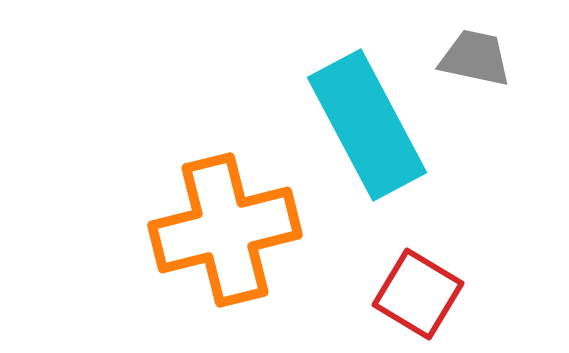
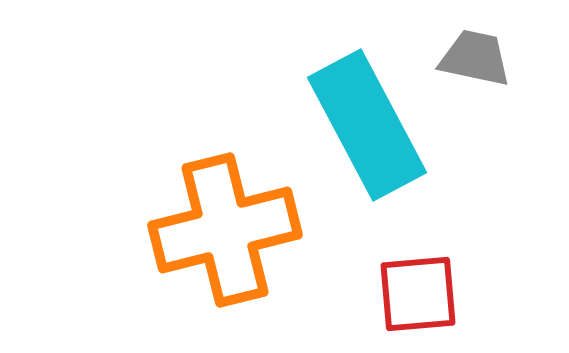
red square: rotated 36 degrees counterclockwise
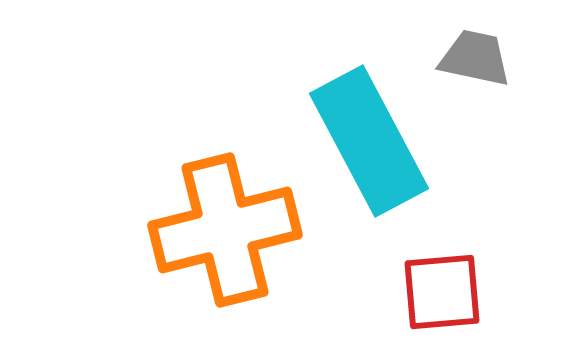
cyan rectangle: moved 2 px right, 16 px down
red square: moved 24 px right, 2 px up
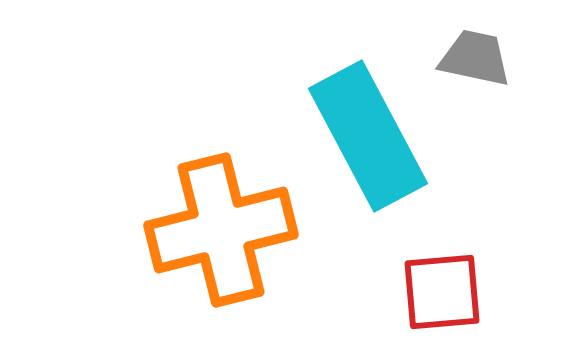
cyan rectangle: moved 1 px left, 5 px up
orange cross: moved 4 px left
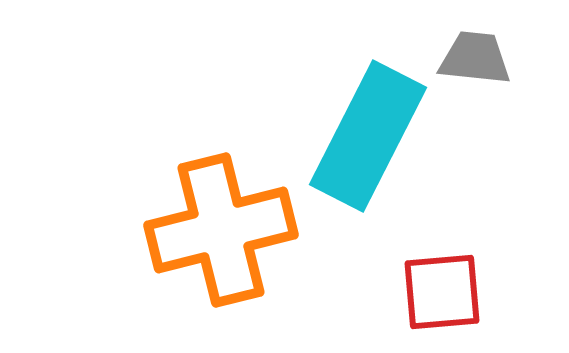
gray trapezoid: rotated 6 degrees counterclockwise
cyan rectangle: rotated 55 degrees clockwise
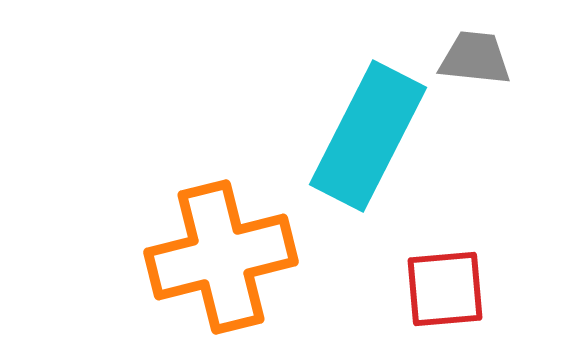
orange cross: moved 27 px down
red square: moved 3 px right, 3 px up
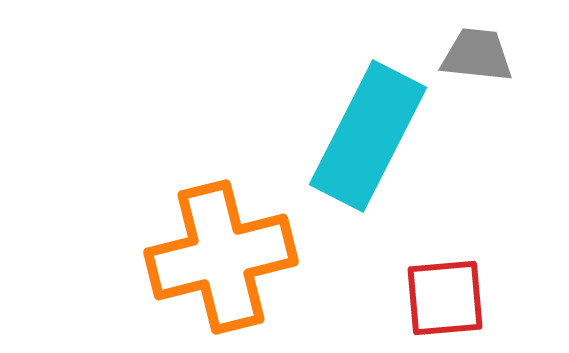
gray trapezoid: moved 2 px right, 3 px up
red square: moved 9 px down
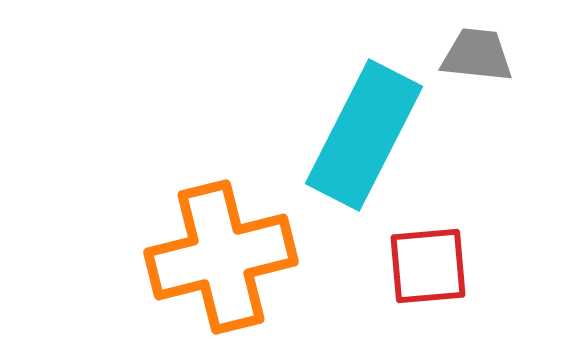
cyan rectangle: moved 4 px left, 1 px up
red square: moved 17 px left, 32 px up
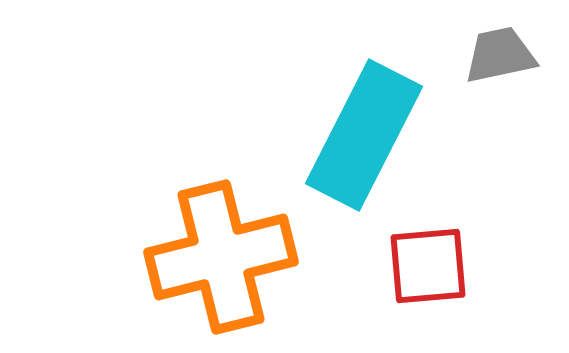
gray trapezoid: moved 23 px right; rotated 18 degrees counterclockwise
